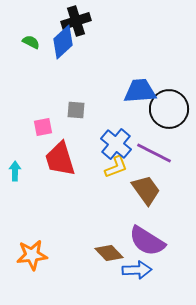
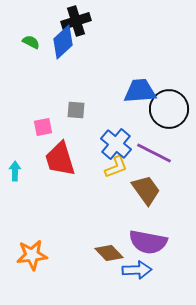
purple semicircle: moved 1 px right, 1 px down; rotated 21 degrees counterclockwise
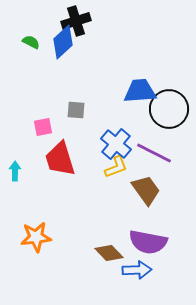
orange star: moved 4 px right, 18 px up
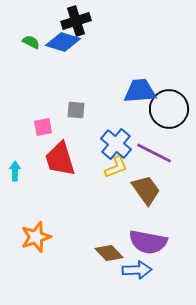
blue diamond: rotated 60 degrees clockwise
orange star: rotated 12 degrees counterclockwise
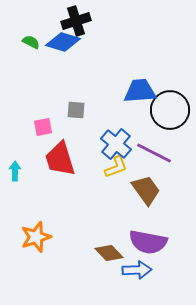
black circle: moved 1 px right, 1 px down
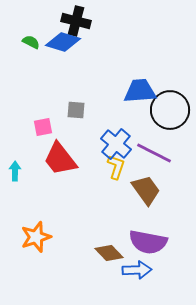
black cross: rotated 32 degrees clockwise
red trapezoid: rotated 21 degrees counterclockwise
yellow L-shape: rotated 50 degrees counterclockwise
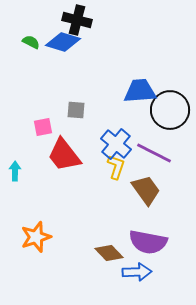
black cross: moved 1 px right, 1 px up
red trapezoid: moved 4 px right, 4 px up
blue arrow: moved 2 px down
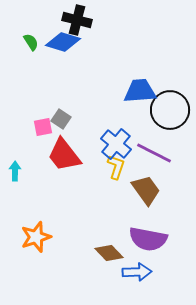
green semicircle: rotated 30 degrees clockwise
gray square: moved 15 px left, 9 px down; rotated 30 degrees clockwise
purple semicircle: moved 3 px up
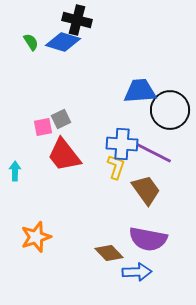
gray square: rotated 30 degrees clockwise
blue cross: moved 6 px right; rotated 36 degrees counterclockwise
